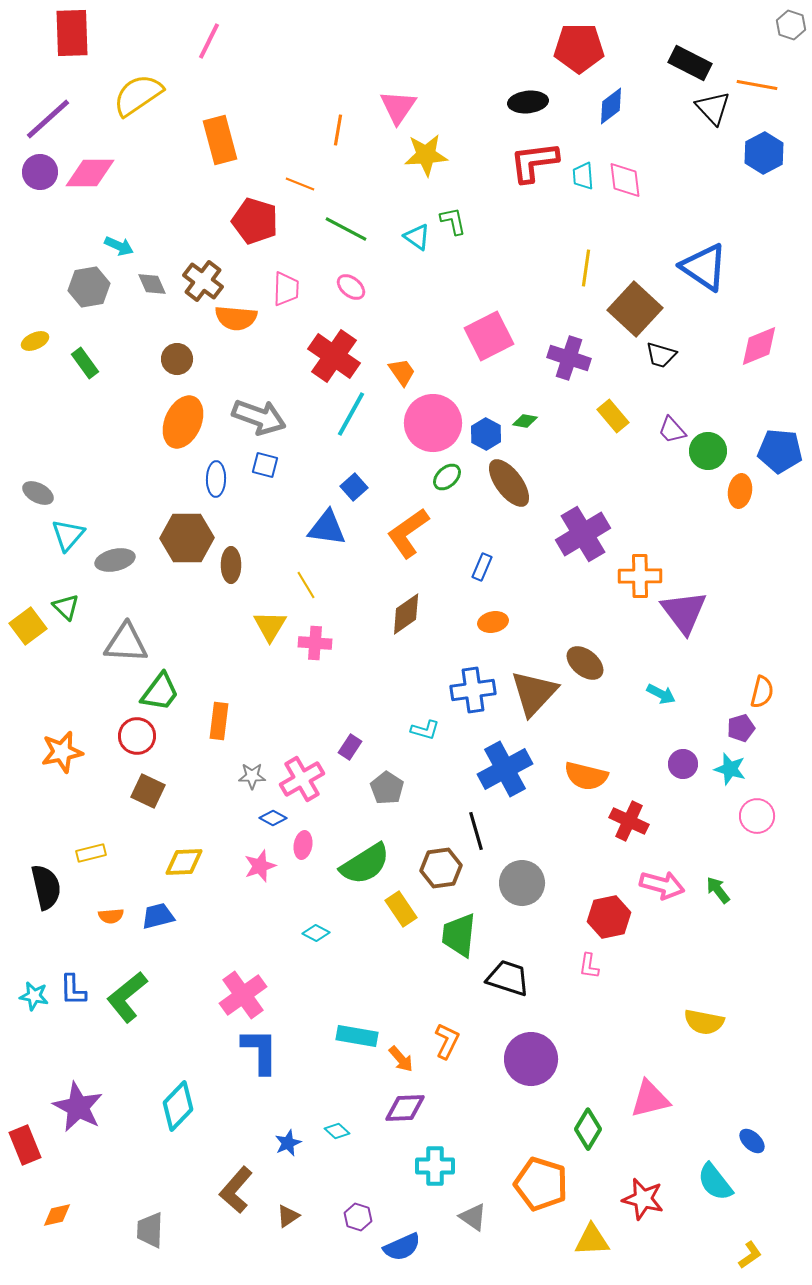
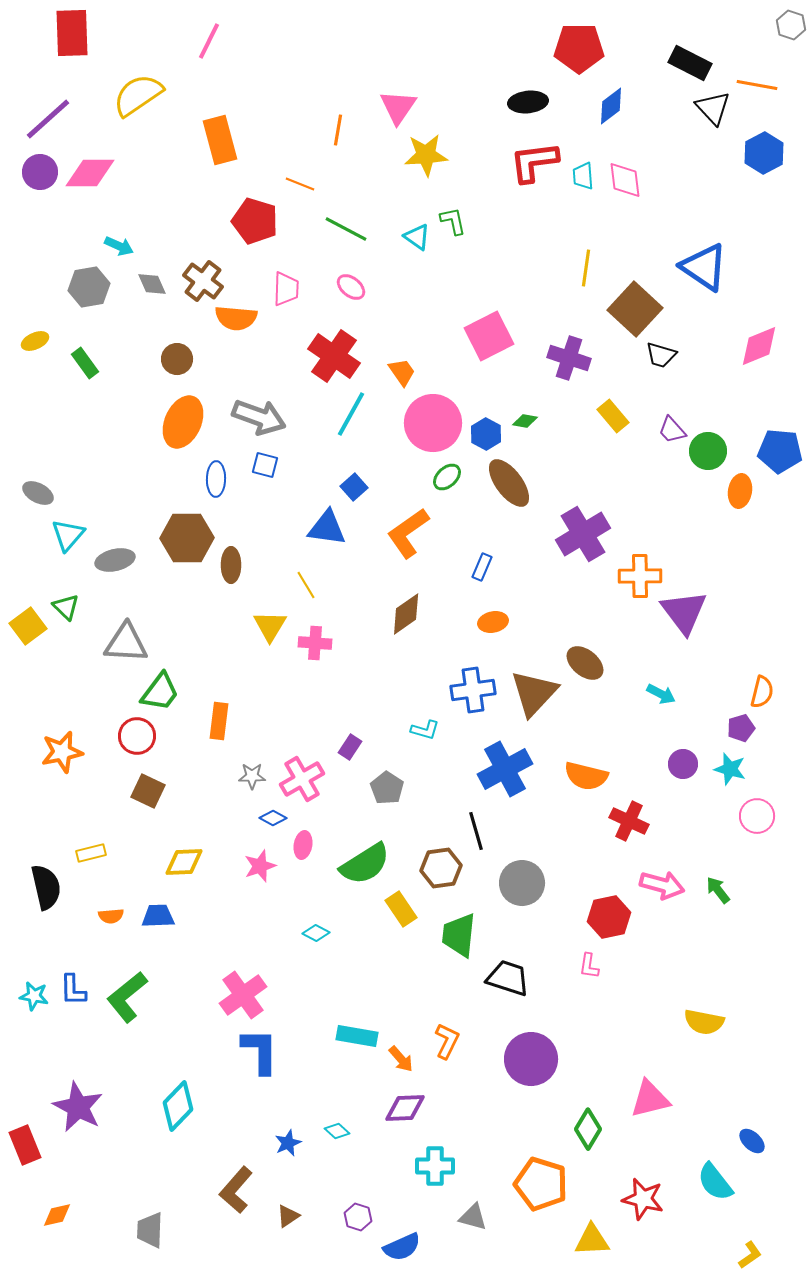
blue trapezoid at (158, 916): rotated 12 degrees clockwise
gray triangle at (473, 1217): rotated 20 degrees counterclockwise
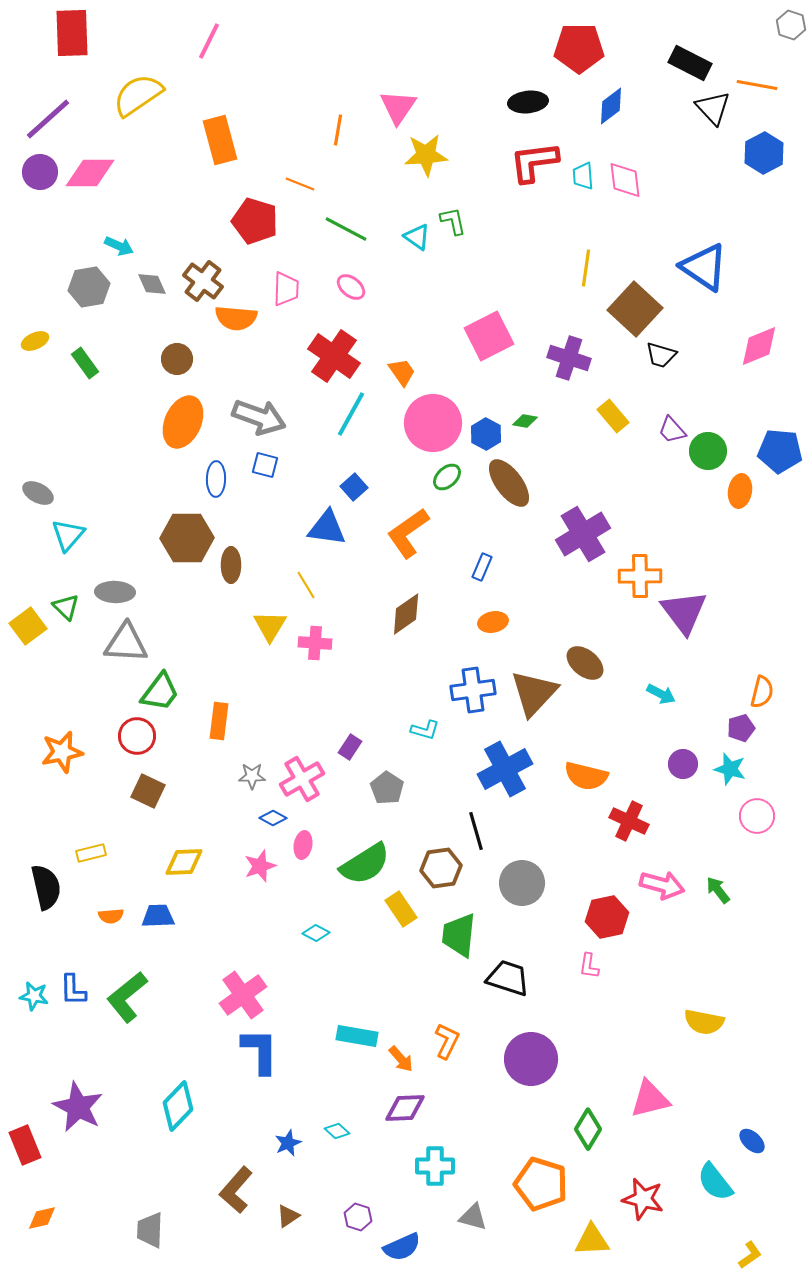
gray ellipse at (115, 560): moved 32 px down; rotated 15 degrees clockwise
red hexagon at (609, 917): moved 2 px left
orange diamond at (57, 1215): moved 15 px left, 3 px down
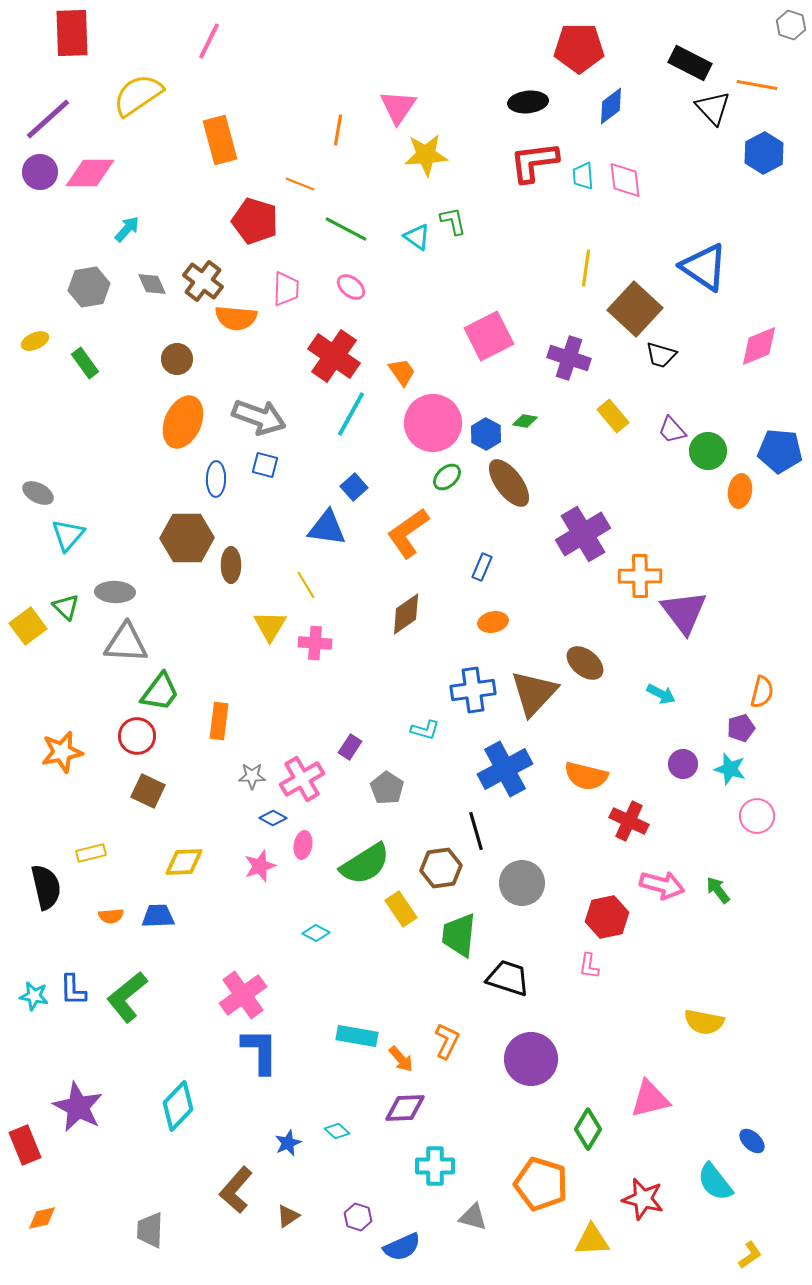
cyan arrow at (119, 246): moved 8 px right, 17 px up; rotated 72 degrees counterclockwise
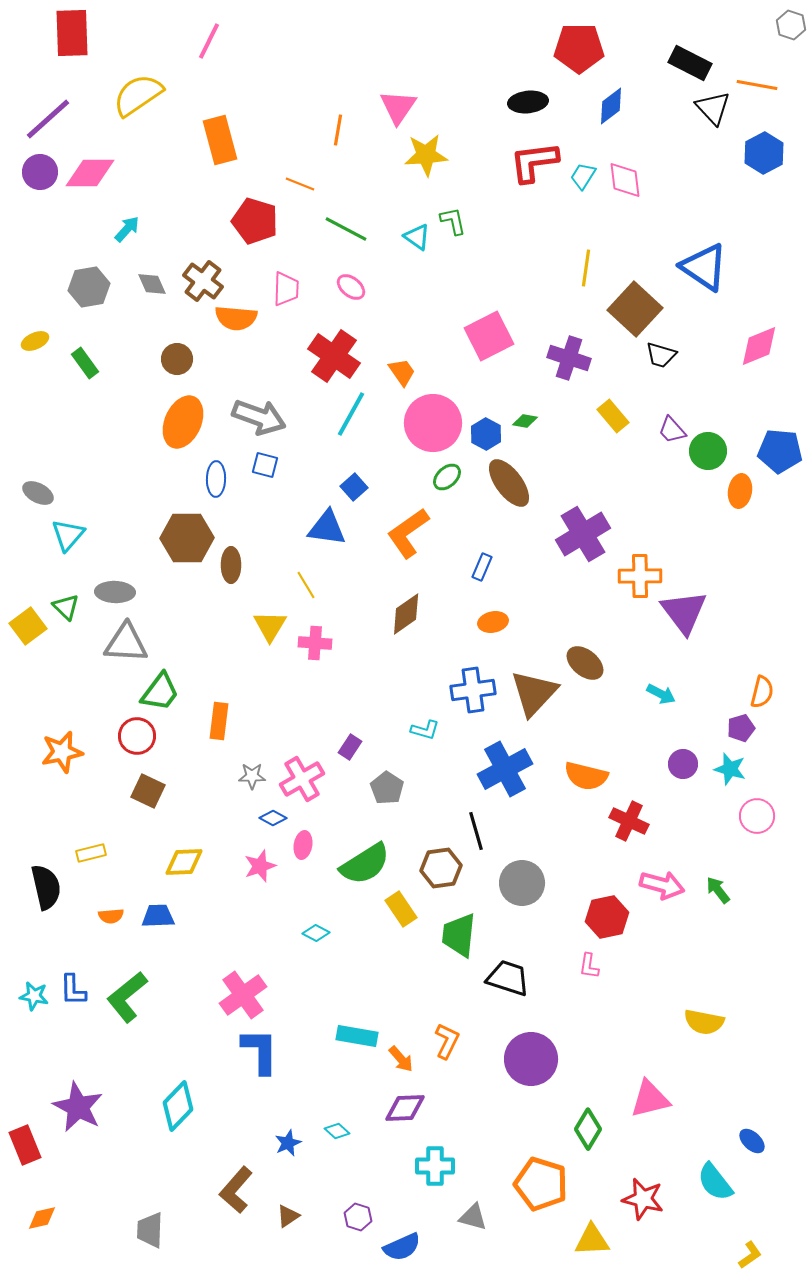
cyan trapezoid at (583, 176): rotated 36 degrees clockwise
